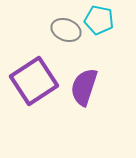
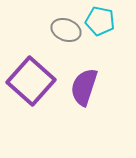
cyan pentagon: moved 1 px right, 1 px down
purple square: moved 3 px left; rotated 15 degrees counterclockwise
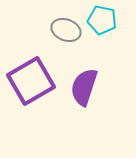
cyan pentagon: moved 2 px right, 1 px up
purple square: rotated 18 degrees clockwise
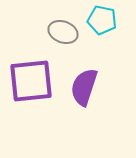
gray ellipse: moved 3 px left, 2 px down
purple square: rotated 24 degrees clockwise
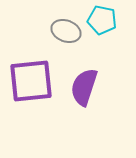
gray ellipse: moved 3 px right, 1 px up
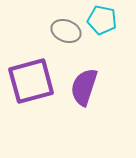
purple square: rotated 9 degrees counterclockwise
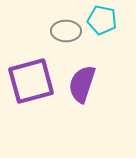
gray ellipse: rotated 20 degrees counterclockwise
purple semicircle: moved 2 px left, 3 px up
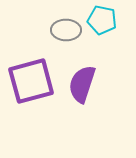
gray ellipse: moved 1 px up
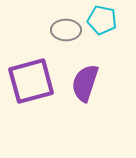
purple semicircle: moved 3 px right, 1 px up
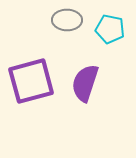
cyan pentagon: moved 8 px right, 9 px down
gray ellipse: moved 1 px right, 10 px up
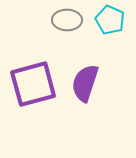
cyan pentagon: moved 9 px up; rotated 12 degrees clockwise
purple square: moved 2 px right, 3 px down
